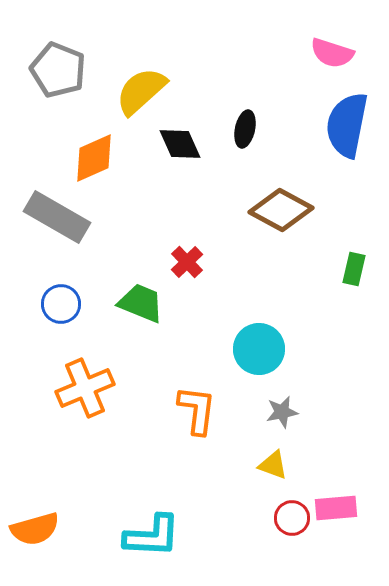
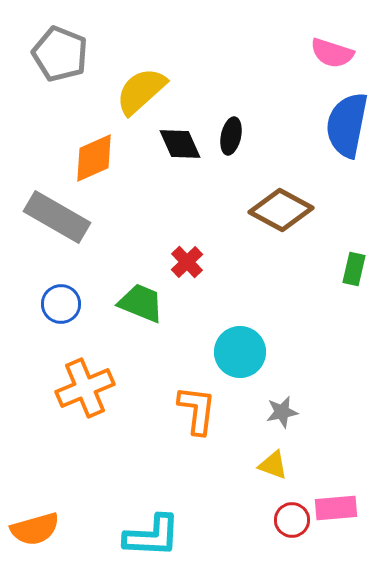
gray pentagon: moved 2 px right, 16 px up
black ellipse: moved 14 px left, 7 px down
cyan circle: moved 19 px left, 3 px down
red circle: moved 2 px down
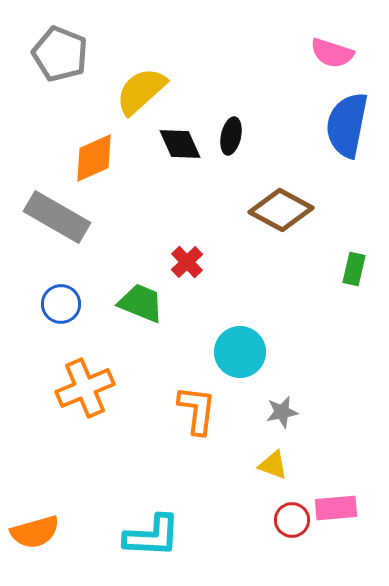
orange semicircle: moved 3 px down
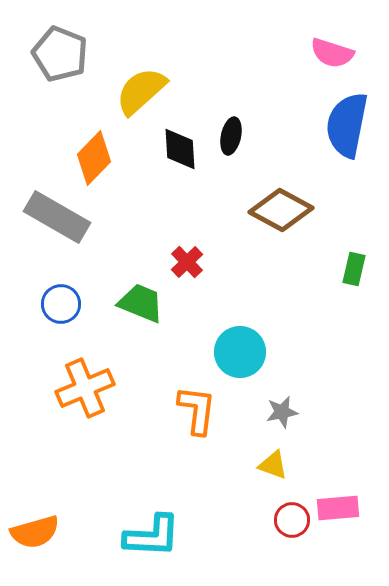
black diamond: moved 5 px down; rotated 21 degrees clockwise
orange diamond: rotated 22 degrees counterclockwise
pink rectangle: moved 2 px right
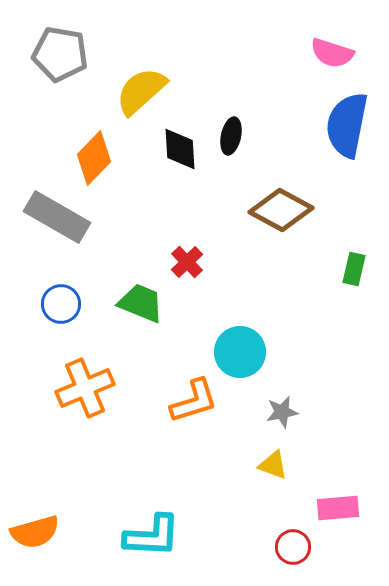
gray pentagon: rotated 12 degrees counterclockwise
orange L-shape: moved 3 px left, 9 px up; rotated 66 degrees clockwise
red circle: moved 1 px right, 27 px down
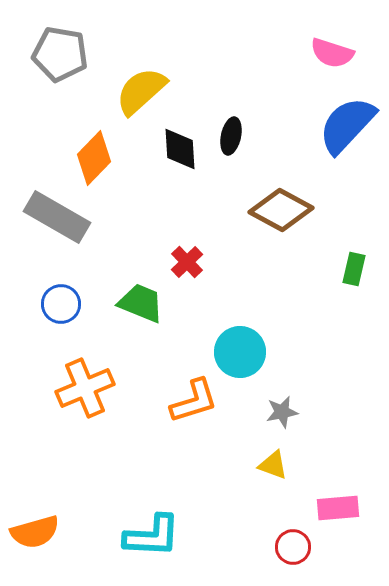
blue semicircle: rotated 32 degrees clockwise
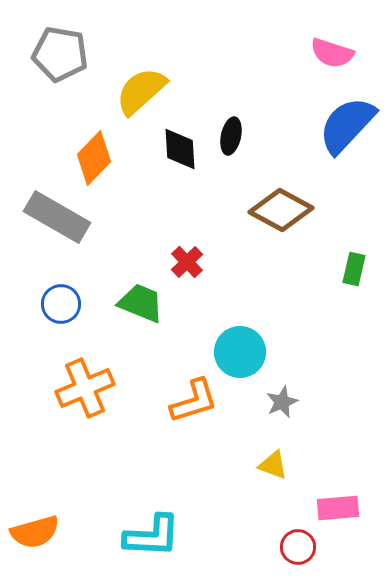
gray star: moved 10 px up; rotated 12 degrees counterclockwise
red circle: moved 5 px right
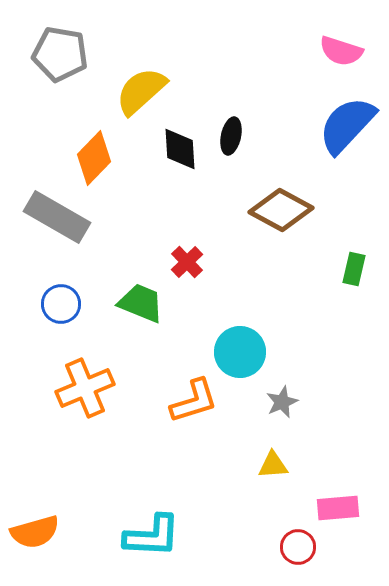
pink semicircle: moved 9 px right, 2 px up
yellow triangle: rotated 24 degrees counterclockwise
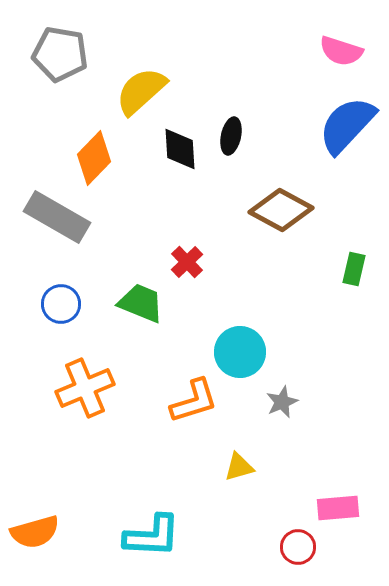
yellow triangle: moved 34 px left, 2 px down; rotated 12 degrees counterclockwise
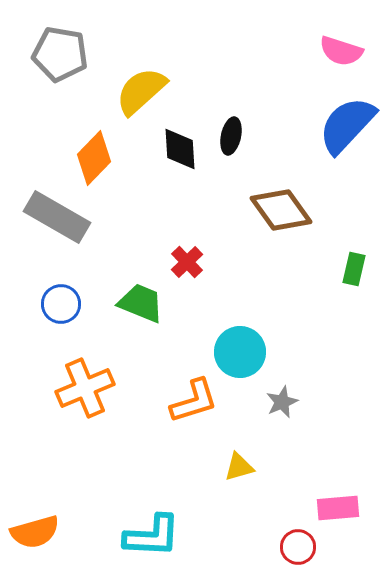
brown diamond: rotated 26 degrees clockwise
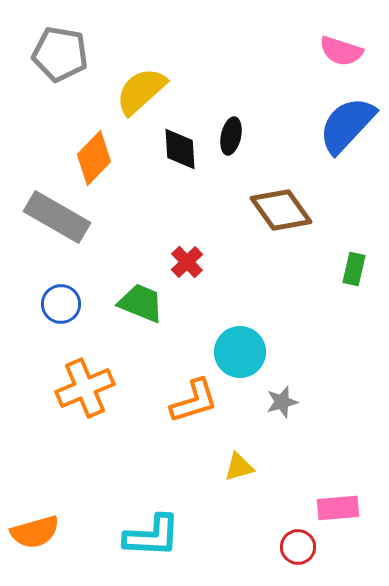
gray star: rotated 8 degrees clockwise
